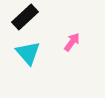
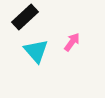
cyan triangle: moved 8 px right, 2 px up
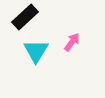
cyan triangle: rotated 12 degrees clockwise
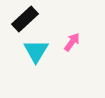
black rectangle: moved 2 px down
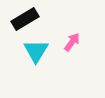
black rectangle: rotated 12 degrees clockwise
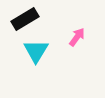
pink arrow: moved 5 px right, 5 px up
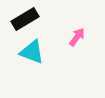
cyan triangle: moved 4 px left, 1 px down; rotated 40 degrees counterclockwise
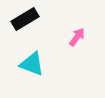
cyan triangle: moved 12 px down
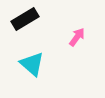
cyan triangle: rotated 20 degrees clockwise
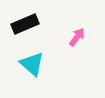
black rectangle: moved 5 px down; rotated 8 degrees clockwise
